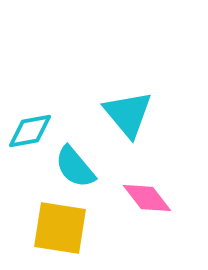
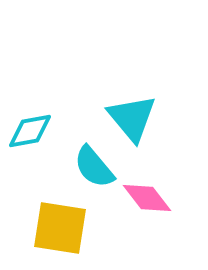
cyan triangle: moved 4 px right, 4 px down
cyan semicircle: moved 19 px right
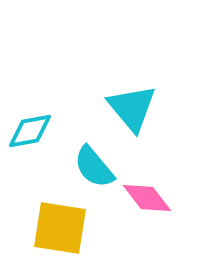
cyan triangle: moved 10 px up
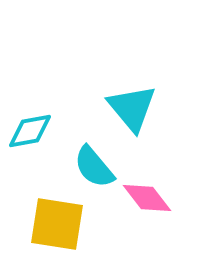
yellow square: moved 3 px left, 4 px up
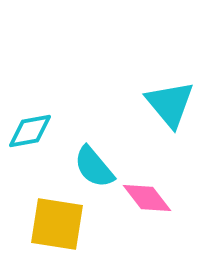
cyan triangle: moved 38 px right, 4 px up
